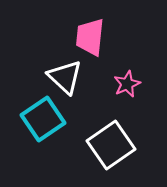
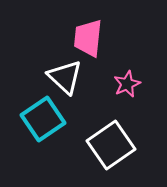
pink trapezoid: moved 2 px left, 1 px down
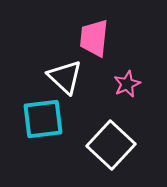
pink trapezoid: moved 6 px right
cyan square: rotated 27 degrees clockwise
white square: rotated 12 degrees counterclockwise
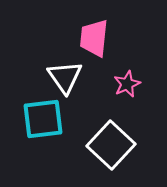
white triangle: rotated 12 degrees clockwise
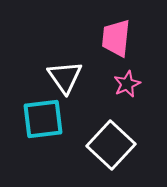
pink trapezoid: moved 22 px right
